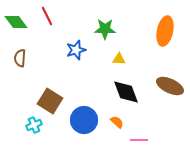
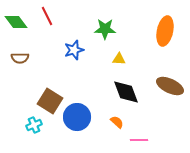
blue star: moved 2 px left
brown semicircle: rotated 96 degrees counterclockwise
blue circle: moved 7 px left, 3 px up
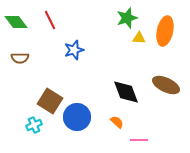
red line: moved 3 px right, 4 px down
green star: moved 22 px right, 11 px up; rotated 20 degrees counterclockwise
yellow triangle: moved 20 px right, 21 px up
brown ellipse: moved 4 px left, 1 px up
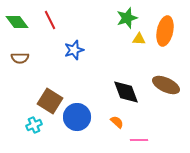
green diamond: moved 1 px right
yellow triangle: moved 1 px down
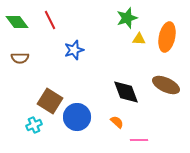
orange ellipse: moved 2 px right, 6 px down
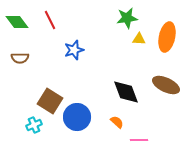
green star: rotated 10 degrees clockwise
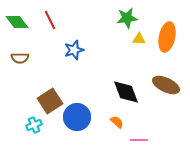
brown square: rotated 25 degrees clockwise
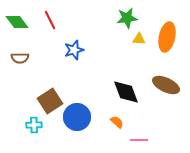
cyan cross: rotated 21 degrees clockwise
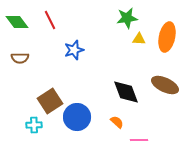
brown ellipse: moved 1 px left
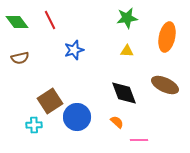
yellow triangle: moved 12 px left, 12 px down
brown semicircle: rotated 12 degrees counterclockwise
black diamond: moved 2 px left, 1 px down
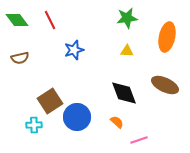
green diamond: moved 2 px up
pink line: rotated 18 degrees counterclockwise
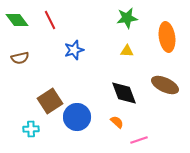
orange ellipse: rotated 20 degrees counterclockwise
cyan cross: moved 3 px left, 4 px down
